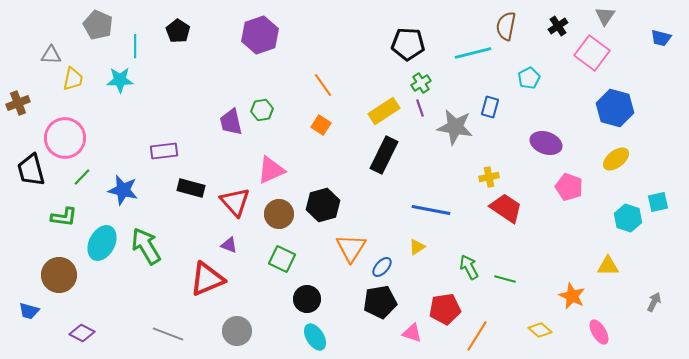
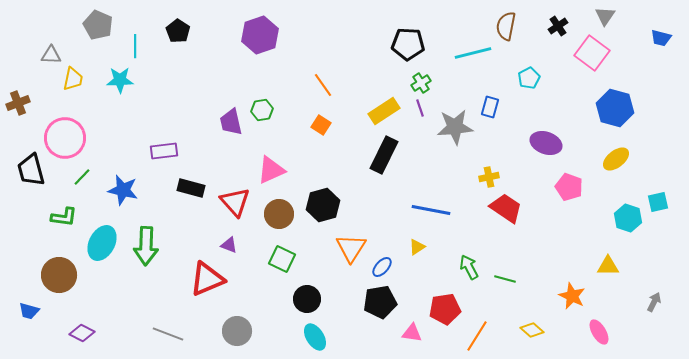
gray star at (455, 127): rotated 15 degrees counterclockwise
green arrow at (146, 246): rotated 147 degrees counterclockwise
yellow diamond at (540, 330): moved 8 px left
pink triangle at (412, 333): rotated 10 degrees counterclockwise
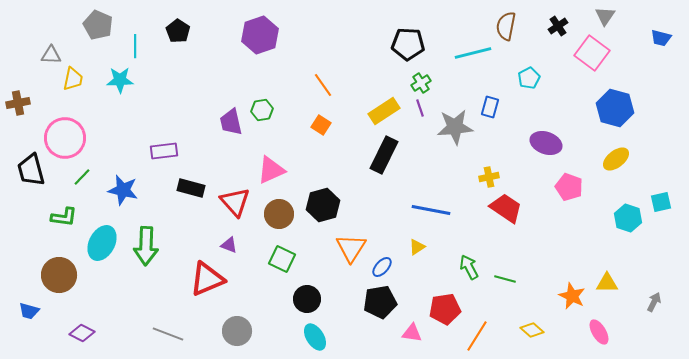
brown cross at (18, 103): rotated 10 degrees clockwise
cyan square at (658, 202): moved 3 px right
yellow triangle at (608, 266): moved 1 px left, 17 px down
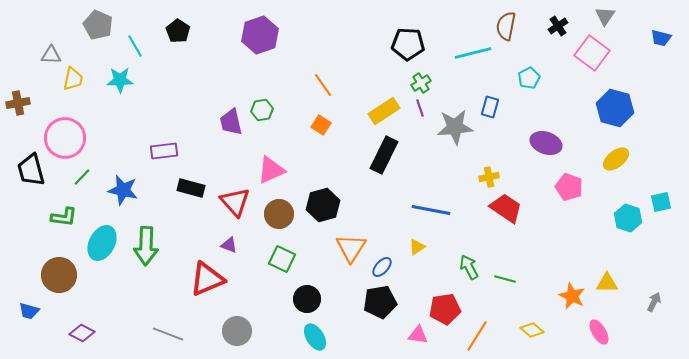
cyan line at (135, 46): rotated 30 degrees counterclockwise
pink triangle at (412, 333): moved 6 px right, 2 px down
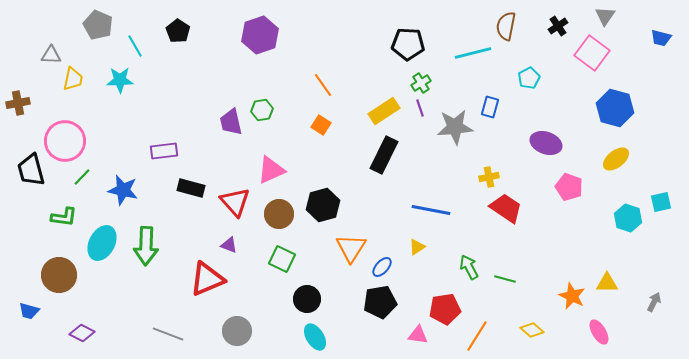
pink circle at (65, 138): moved 3 px down
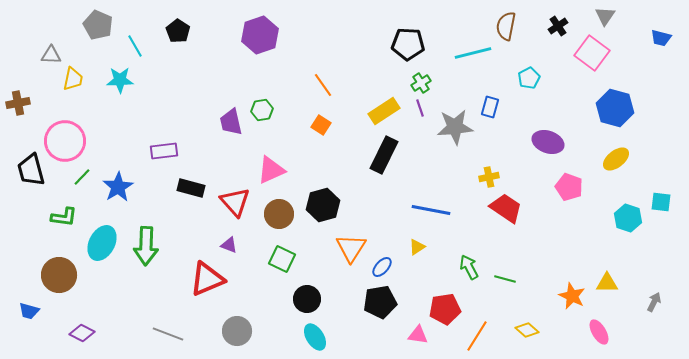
purple ellipse at (546, 143): moved 2 px right, 1 px up
blue star at (123, 190): moved 5 px left, 3 px up; rotated 28 degrees clockwise
cyan square at (661, 202): rotated 20 degrees clockwise
yellow diamond at (532, 330): moved 5 px left
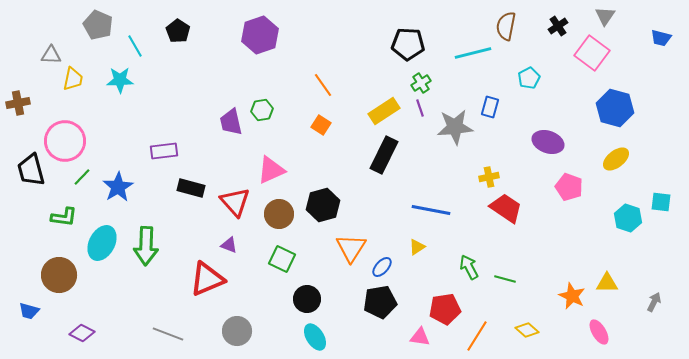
pink triangle at (418, 335): moved 2 px right, 2 px down
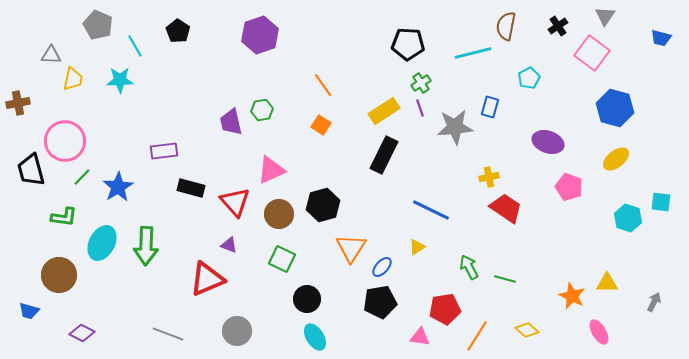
blue line at (431, 210): rotated 15 degrees clockwise
